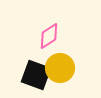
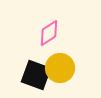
pink diamond: moved 3 px up
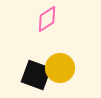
pink diamond: moved 2 px left, 14 px up
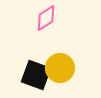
pink diamond: moved 1 px left, 1 px up
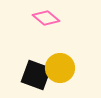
pink diamond: rotated 72 degrees clockwise
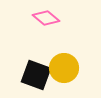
yellow circle: moved 4 px right
